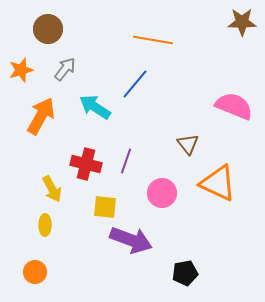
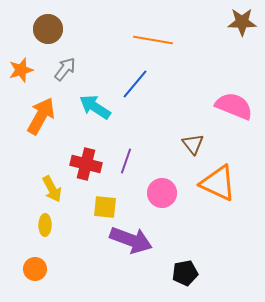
brown triangle: moved 5 px right
orange circle: moved 3 px up
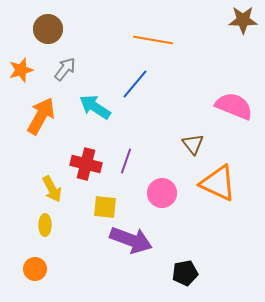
brown star: moved 1 px right, 2 px up
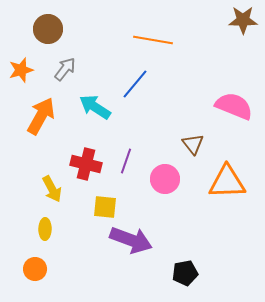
orange triangle: moved 9 px right, 1 px up; rotated 27 degrees counterclockwise
pink circle: moved 3 px right, 14 px up
yellow ellipse: moved 4 px down
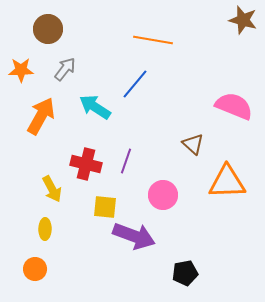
brown star: rotated 16 degrees clockwise
orange star: rotated 15 degrees clockwise
brown triangle: rotated 10 degrees counterclockwise
pink circle: moved 2 px left, 16 px down
purple arrow: moved 3 px right, 4 px up
